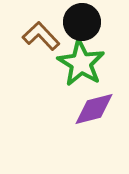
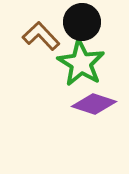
purple diamond: moved 5 px up; rotated 33 degrees clockwise
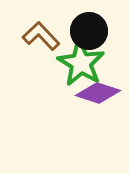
black circle: moved 7 px right, 9 px down
purple diamond: moved 4 px right, 11 px up
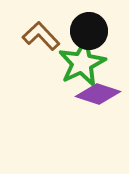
green star: moved 1 px right; rotated 15 degrees clockwise
purple diamond: moved 1 px down
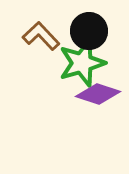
green star: rotated 9 degrees clockwise
